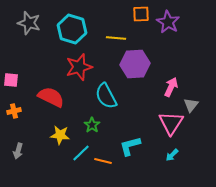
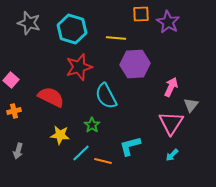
pink square: rotated 35 degrees clockwise
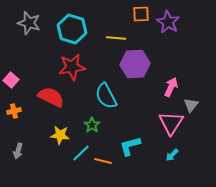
red star: moved 7 px left; rotated 8 degrees clockwise
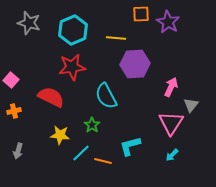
cyan hexagon: moved 1 px right, 1 px down; rotated 20 degrees clockwise
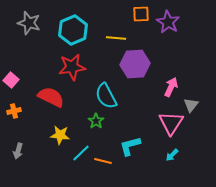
green star: moved 4 px right, 4 px up
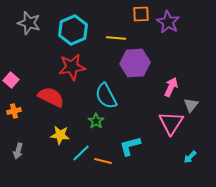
purple hexagon: moved 1 px up
cyan arrow: moved 18 px right, 2 px down
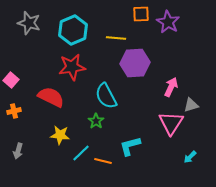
gray triangle: rotated 35 degrees clockwise
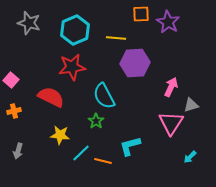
cyan hexagon: moved 2 px right
cyan semicircle: moved 2 px left
